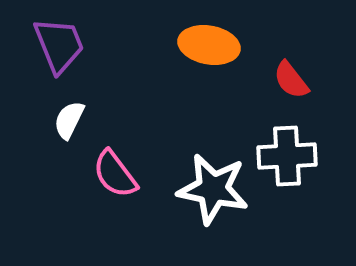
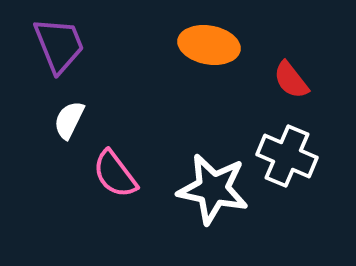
white cross: rotated 26 degrees clockwise
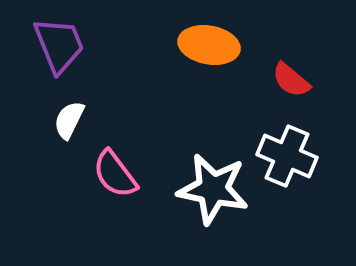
red semicircle: rotated 12 degrees counterclockwise
